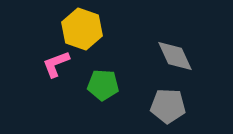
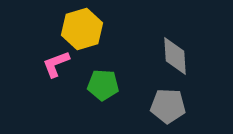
yellow hexagon: rotated 24 degrees clockwise
gray diamond: rotated 21 degrees clockwise
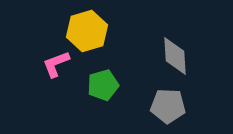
yellow hexagon: moved 5 px right, 2 px down
green pentagon: rotated 20 degrees counterclockwise
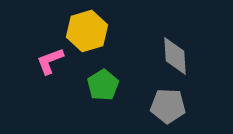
pink L-shape: moved 6 px left, 3 px up
green pentagon: rotated 16 degrees counterclockwise
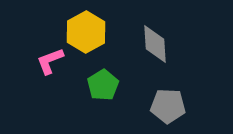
yellow hexagon: moved 1 px left, 1 px down; rotated 12 degrees counterclockwise
gray diamond: moved 20 px left, 12 px up
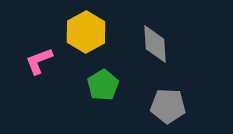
pink L-shape: moved 11 px left
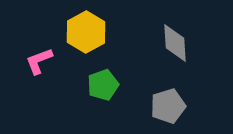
gray diamond: moved 20 px right, 1 px up
green pentagon: rotated 12 degrees clockwise
gray pentagon: rotated 20 degrees counterclockwise
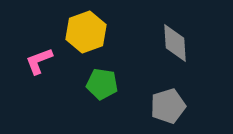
yellow hexagon: rotated 9 degrees clockwise
green pentagon: moved 1 px left, 1 px up; rotated 28 degrees clockwise
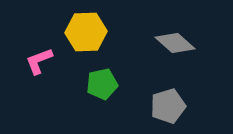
yellow hexagon: rotated 18 degrees clockwise
gray diamond: rotated 45 degrees counterclockwise
green pentagon: rotated 20 degrees counterclockwise
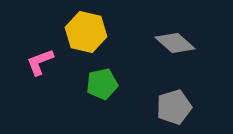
yellow hexagon: rotated 15 degrees clockwise
pink L-shape: moved 1 px right, 1 px down
gray pentagon: moved 6 px right, 1 px down
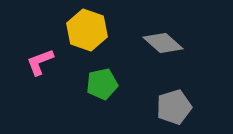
yellow hexagon: moved 1 px right, 2 px up; rotated 6 degrees clockwise
gray diamond: moved 12 px left
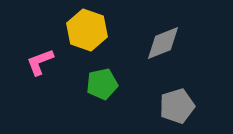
gray diamond: rotated 63 degrees counterclockwise
gray pentagon: moved 3 px right, 1 px up
